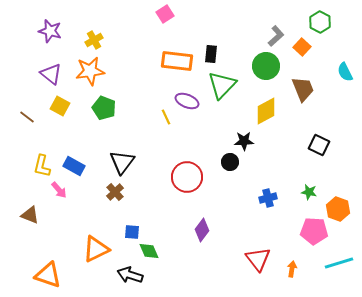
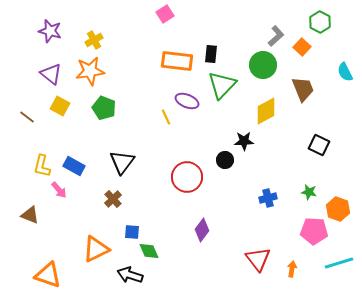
green circle at (266, 66): moved 3 px left, 1 px up
black circle at (230, 162): moved 5 px left, 2 px up
brown cross at (115, 192): moved 2 px left, 7 px down
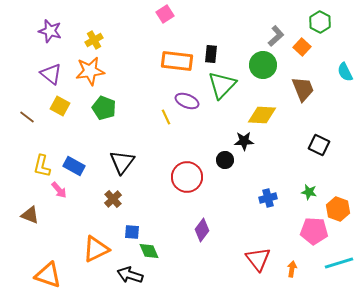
yellow diamond at (266, 111): moved 4 px left, 4 px down; rotated 32 degrees clockwise
